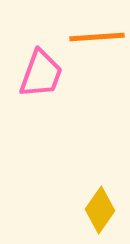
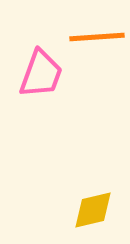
yellow diamond: moved 7 px left; rotated 42 degrees clockwise
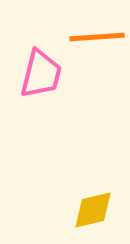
pink trapezoid: rotated 6 degrees counterclockwise
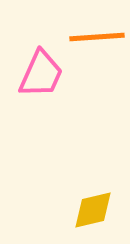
pink trapezoid: rotated 10 degrees clockwise
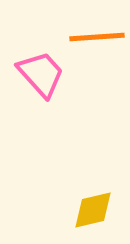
pink trapezoid: rotated 66 degrees counterclockwise
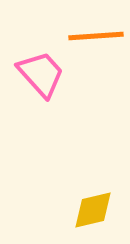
orange line: moved 1 px left, 1 px up
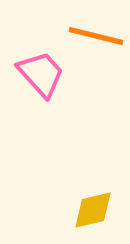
orange line: rotated 18 degrees clockwise
